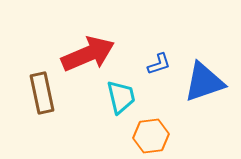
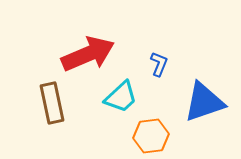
blue L-shape: rotated 50 degrees counterclockwise
blue triangle: moved 20 px down
brown rectangle: moved 10 px right, 10 px down
cyan trapezoid: rotated 60 degrees clockwise
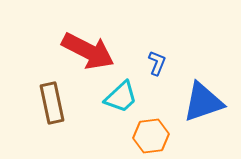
red arrow: moved 3 px up; rotated 50 degrees clockwise
blue L-shape: moved 2 px left, 1 px up
blue triangle: moved 1 px left
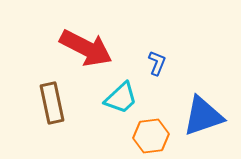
red arrow: moved 2 px left, 3 px up
cyan trapezoid: moved 1 px down
blue triangle: moved 14 px down
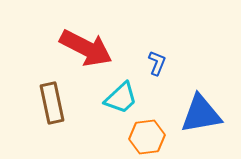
blue triangle: moved 2 px left, 2 px up; rotated 9 degrees clockwise
orange hexagon: moved 4 px left, 1 px down
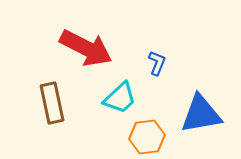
cyan trapezoid: moved 1 px left
